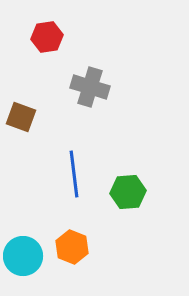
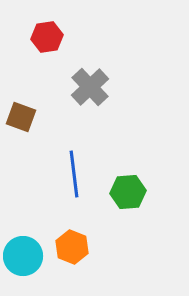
gray cross: rotated 30 degrees clockwise
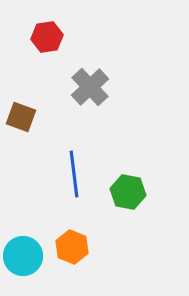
green hexagon: rotated 16 degrees clockwise
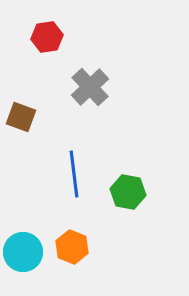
cyan circle: moved 4 px up
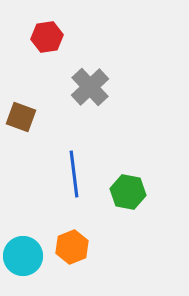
orange hexagon: rotated 16 degrees clockwise
cyan circle: moved 4 px down
